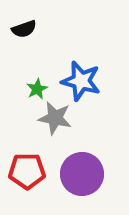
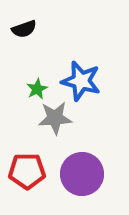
gray star: rotated 16 degrees counterclockwise
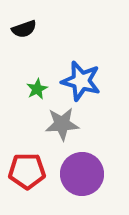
gray star: moved 7 px right, 6 px down
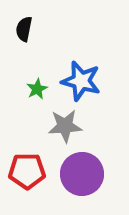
black semicircle: rotated 120 degrees clockwise
gray star: moved 3 px right, 2 px down
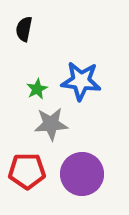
blue star: rotated 9 degrees counterclockwise
gray star: moved 14 px left, 2 px up
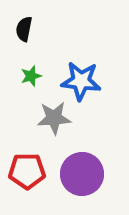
green star: moved 6 px left, 13 px up; rotated 10 degrees clockwise
gray star: moved 3 px right, 6 px up
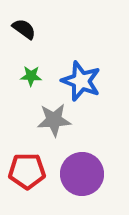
black semicircle: rotated 115 degrees clockwise
green star: rotated 20 degrees clockwise
blue star: rotated 15 degrees clockwise
gray star: moved 2 px down
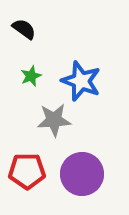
green star: rotated 25 degrees counterclockwise
